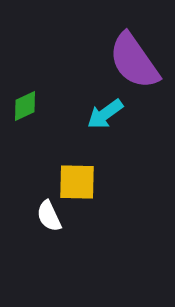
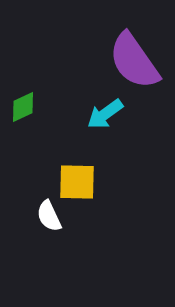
green diamond: moved 2 px left, 1 px down
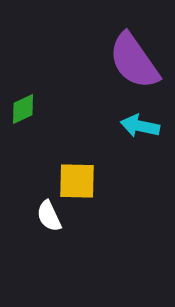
green diamond: moved 2 px down
cyan arrow: moved 35 px right, 12 px down; rotated 48 degrees clockwise
yellow square: moved 1 px up
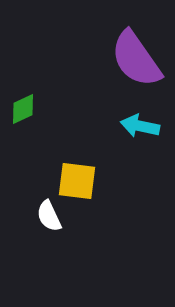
purple semicircle: moved 2 px right, 2 px up
yellow square: rotated 6 degrees clockwise
